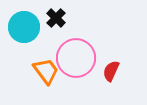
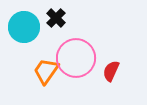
orange trapezoid: rotated 108 degrees counterclockwise
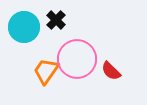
black cross: moved 2 px down
pink circle: moved 1 px right, 1 px down
red semicircle: rotated 70 degrees counterclockwise
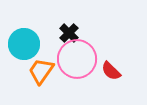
black cross: moved 13 px right, 13 px down
cyan circle: moved 17 px down
orange trapezoid: moved 5 px left
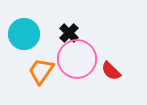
cyan circle: moved 10 px up
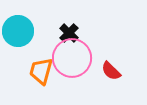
cyan circle: moved 6 px left, 3 px up
pink circle: moved 5 px left, 1 px up
orange trapezoid: rotated 20 degrees counterclockwise
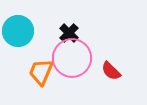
orange trapezoid: moved 1 px down; rotated 8 degrees clockwise
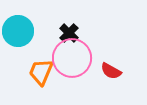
red semicircle: rotated 15 degrees counterclockwise
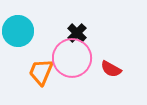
black cross: moved 8 px right
red semicircle: moved 2 px up
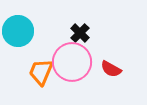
black cross: moved 3 px right
pink circle: moved 4 px down
